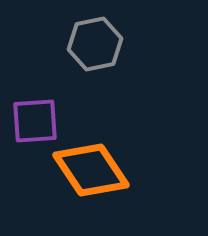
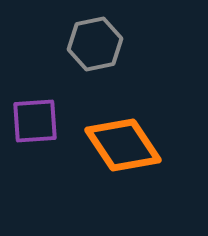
orange diamond: moved 32 px right, 25 px up
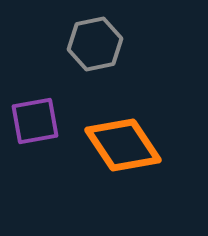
purple square: rotated 6 degrees counterclockwise
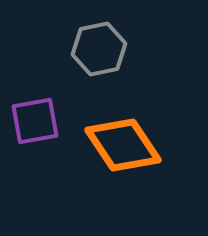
gray hexagon: moved 4 px right, 5 px down
